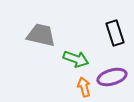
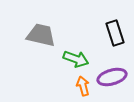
orange arrow: moved 1 px left, 1 px up
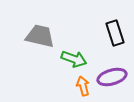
gray trapezoid: moved 1 px left, 1 px down
green arrow: moved 2 px left
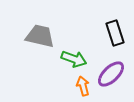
purple ellipse: moved 1 px left, 3 px up; rotated 28 degrees counterclockwise
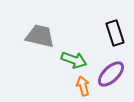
green arrow: moved 1 px down
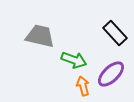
black rectangle: rotated 25 degrees counterclockwise
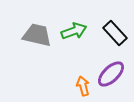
gray trapezoid: moved 3 px left, 1 px up
green arrow: moved 29 px up; rotated 40 degrees counterclockwise
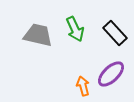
green arrow: moved 1 px right, 2 px up; rotated 85 degrees clockwise
gray trapezoid: moved 1 px right
